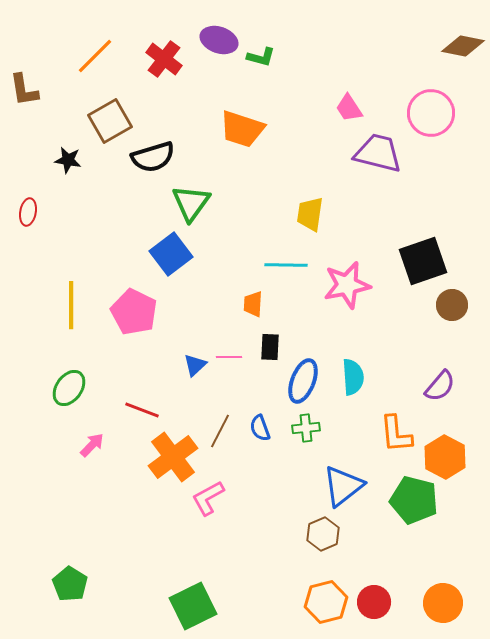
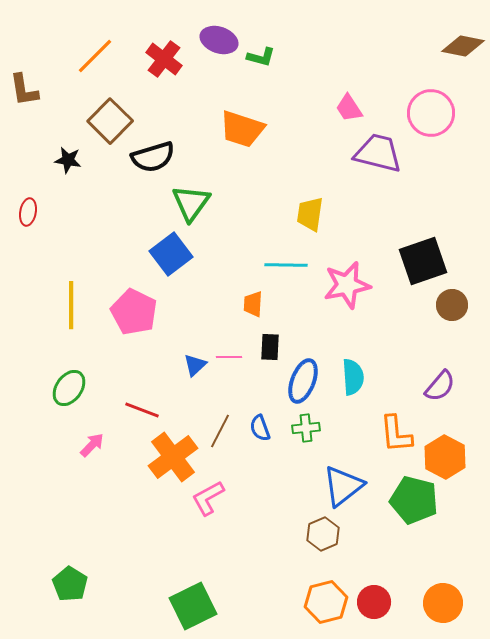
brown square at (110, 121): rotated 15 degrees counterclockwise
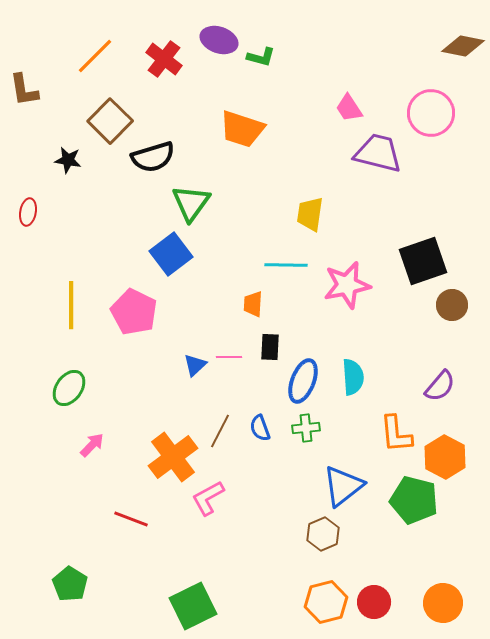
red line at (142, 410): moved 11 px left, 109 px down
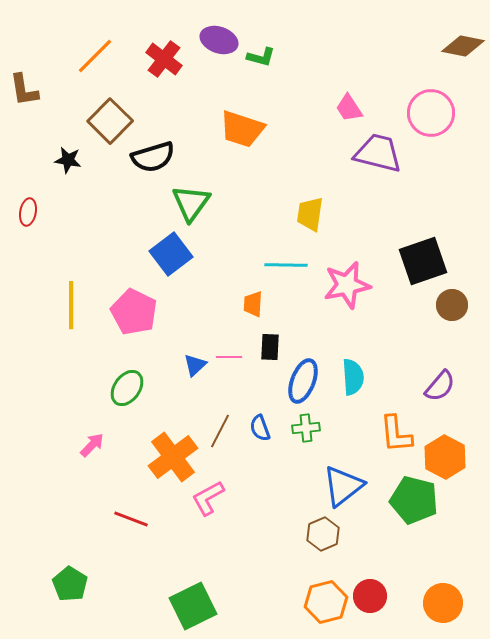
green ellipse at (69, 388): moved 58 px right
red circle at (374, 602): moved 4 px left, 6 px up
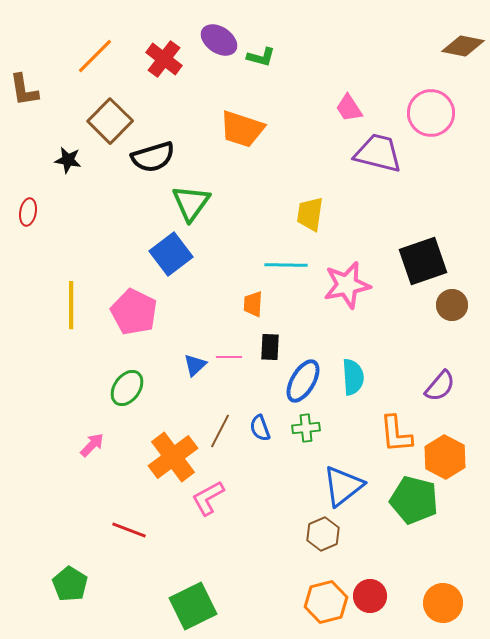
purple ellipse at (219, 40): rotated 15 degrees clockwise
blue ellipse at (303, 381): rotated 9 degrees clockwise
red line at (131, 519): moved 2 px left, 11 px down
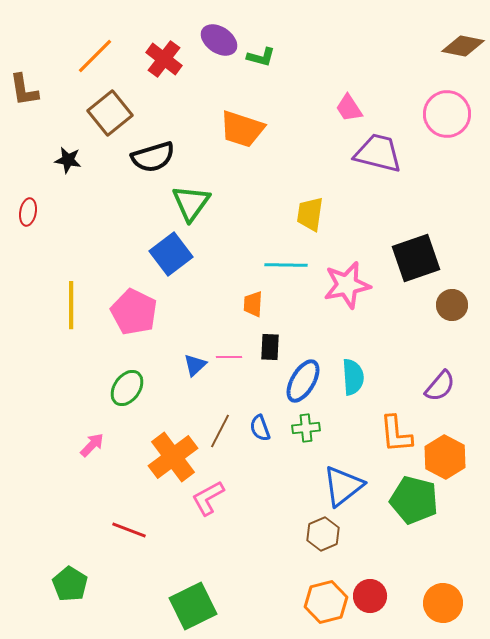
pink circle at (431, 113): moved 16 px right, 1 px down
brown square at (110, 121): moved 8 px up; rotated 6 degrees clockwise
black square at (423, 261): moved 7 px left, 3 px up
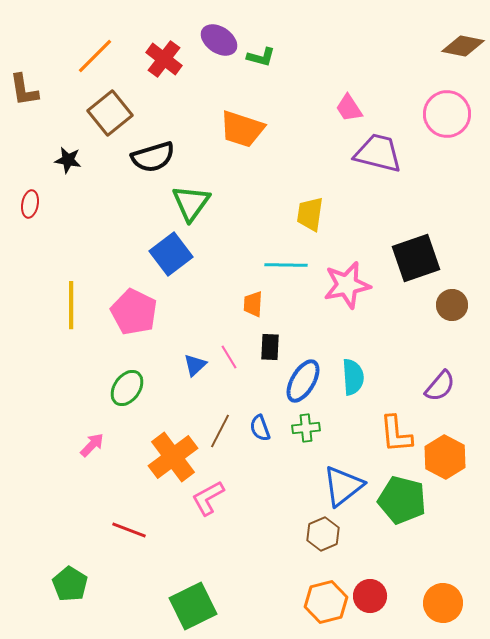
red ellipse at (28, 212): moved 2 px right, 8 px up
pink line at (229, 357): rotated 60 degrees clockwise
green pentagon at (414, 500): moved 12 px left
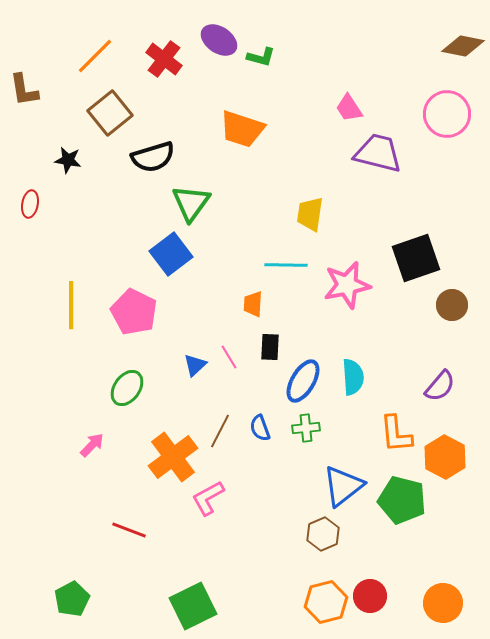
green pentagon at (70, 584): moved 2 px right, 15 px down; rotated 12 degrees clockwise
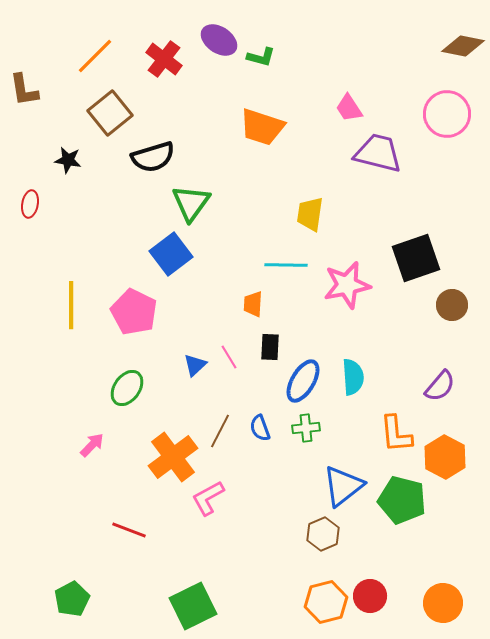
orange trapezoid at (242, 129): moved 20 px right, 2 px up
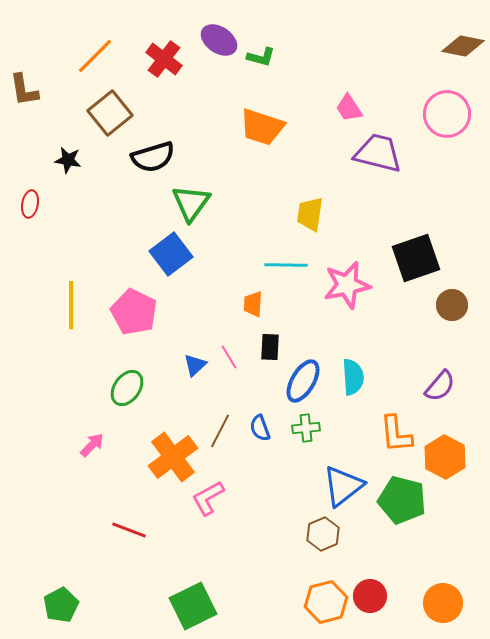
green pentagon at (72, 599): moved 11 px left, 6 px down
